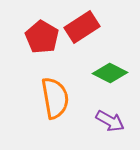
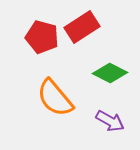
red pentagon: rotated 16 degrees counterclockwise
orange semicircle: rotated 150 degrees clockwise
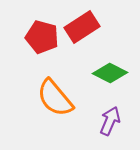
purple arrow: rotated 96 degrees counterclockwise
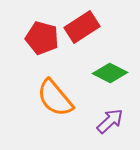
red pentagon: moved 1 px down
purple arrow: rotated 24 degrees clockwise
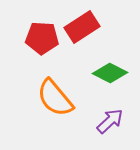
red pentagon: rotated 12 degrees counterclockwise
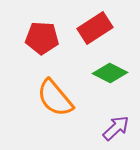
red rectangle: moved 13 px right, 1 px down
purple arrow: moved 6 px right, 7 px down
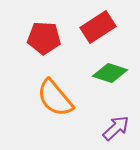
red rectangle: moved 3 px right, 1 px up
red pentagon: moved 2 px right
green diamond: rotated 8 degrees counterclockwise
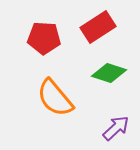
green diamond: moved 1 px left
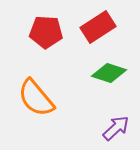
red pentagon: moved 2 px right, 6 px up
orange semicircle: moved 19 px left
